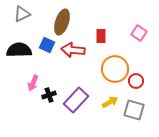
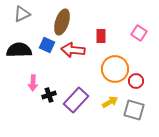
pink arrow: rotated 21 degrees counterclockwise
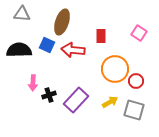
gray triangle: rotated 30 degrees clockwise
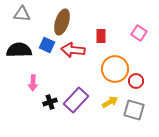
black cross: moved 1 px right, 7 px down
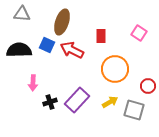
red arrow: moved 1 px left; rotated 20 degrees clockwise
red circle: moved 12 px right, 5 px down
purple rectangle: moved 1 px right
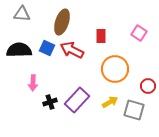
blue square: moved 3 px down
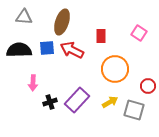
gray triangle: moved 2 px right, 3 px down
blue square: rotated 28 degrees counterclockwise
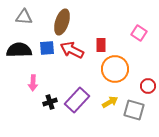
red rectangle: moved 9 px down
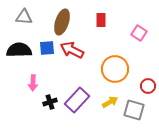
red rectangle: moved 25 px up
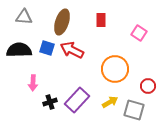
blue square: rotated 21 degrees clockwise
